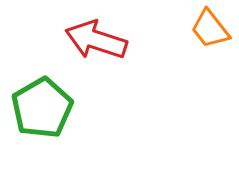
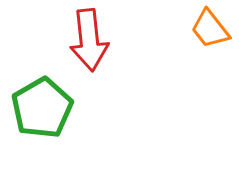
red arrow: moved 7 px left; rotated 114 degrees counterclockwise
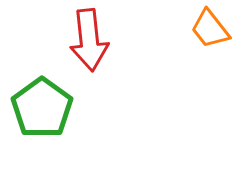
green pentagon: rotated 6 degrees counterclockwise
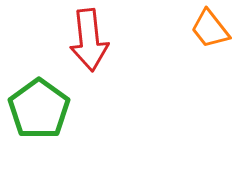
green pentagon: moved 3 px left, 1 px down
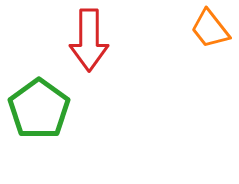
red arrow: rotated 6 degrees clockwise
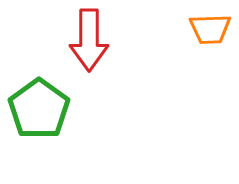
orange trapezoid: rotated 54 degrees counterclockwise
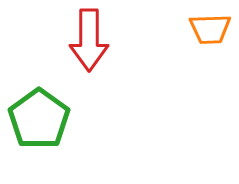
green pentagon: moved 10 px down
